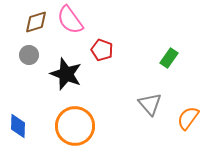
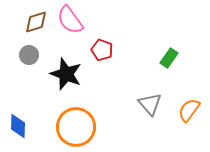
orange semicircle: moved 1 px right, 8 px up
orange circle: moved 1 px right, 1 px down
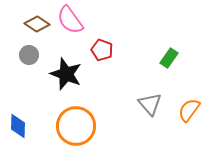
brown diamond: moved 1 px right, 2 px down; rotated 50 degrees clockwise
orange circle: moved 1 px up
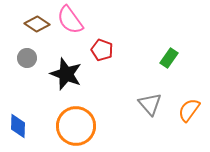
gray circle: moved 2 px left, 3 px down
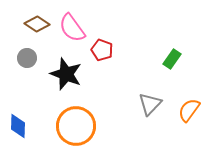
pink semicircle: moved 2 px right, 8 px down
green rectangle: moved 3 px right, 1 px down
gray triangle: rotated 25 degrees clockwise
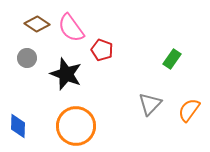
pink semicircle: moved 1 px left
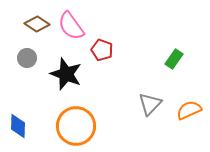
pink semicircle: moved 2 px up
green rectangle: moved 2 px right
orange semicircle: rotated 30 degrees clockwise
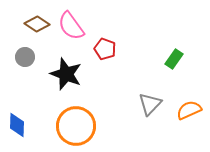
red pentagon: moved 3 px right, 1 px up
gray circle: moved 2 px left, 1 px up
blue diamond: moved 1 px left, 1 px up
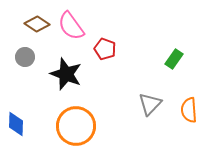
orange semicircle: rotated 70 degrees counterclockwise
blue diamond: moved 1 px left, 1 px up
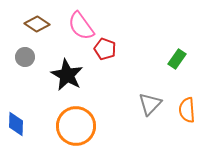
pink semicircle: moved 10 px right
green rectangle: moved 3 px right
black star: moved 1 px right, 1 px down; rotated 8 degrees clockwise
orange semicircle: moved 2 px left
